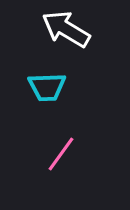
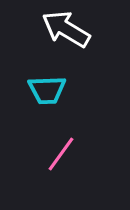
cyan trapezoid: moved 3 px down
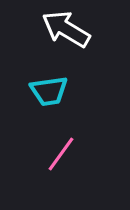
cyan trapezoid: moved 2 px right, 1 px down; rotated 6 degrees counterclockwise
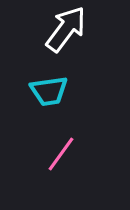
white arrow: rotated 96 degrees clockwise
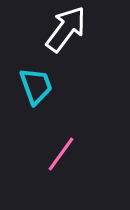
cyan trapezoid: moved 13 px left, 5 px up; rotated 102 degrees counterclockwise
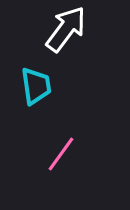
cyan trapezoid: rotated 12 degrees clockwise
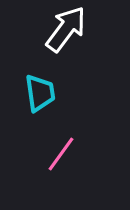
cyan trapezoid: moved 4 px right, 7 px down
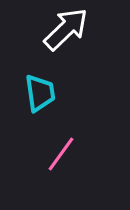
white arrow: rotated 9 degrees clockwise
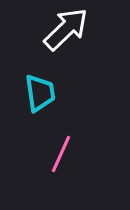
pink line: rotated 12 degrees counterclockwise
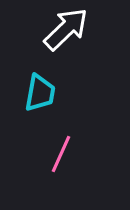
cyan trapezoid: rotated 18 degrees clockwise
